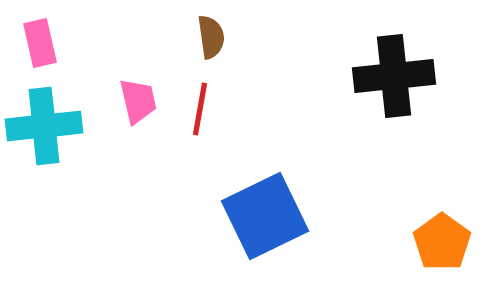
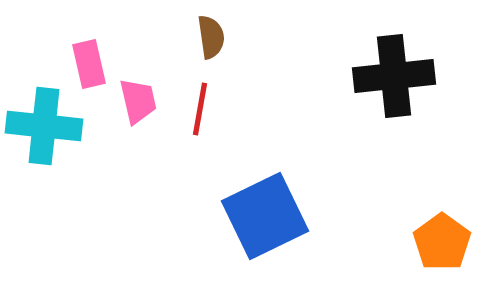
pink rectangle: moved 49 px right, 21 px down
cyan cross: rotated 12 degrees clockwise
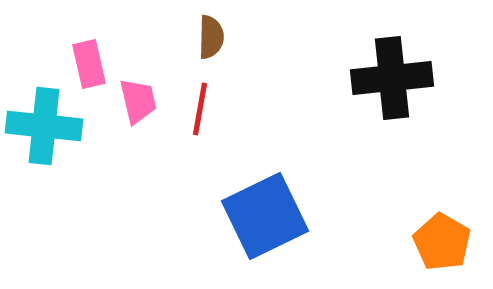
brown semicircle: rotated 9 degrees clockwise
black cross: moved 2 px left, 2 px down
orange pentagon: rotated 6 degrees counterclockwise
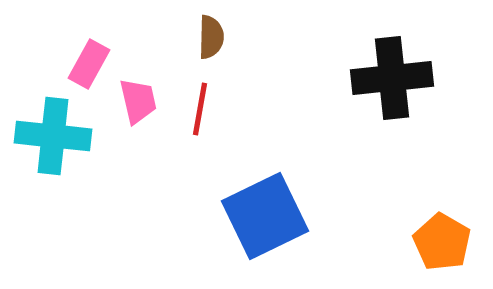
pink rectangle: rotated 42 degrees clockwise
cyan cross: moved 9 px right, 10 px down
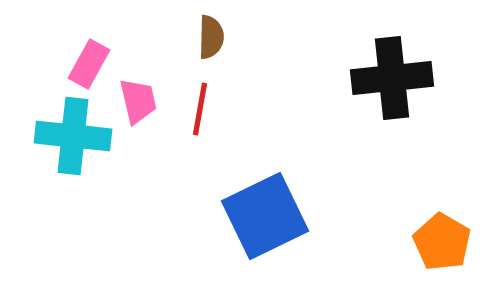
cyan cross: moved 20 px right
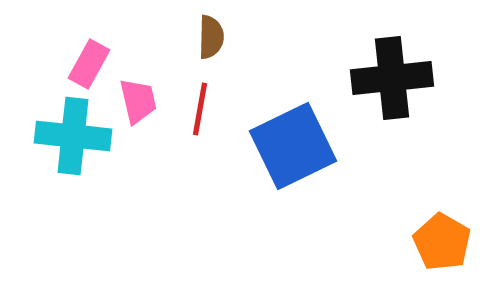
blue square: moved 28 px right, 70 px up
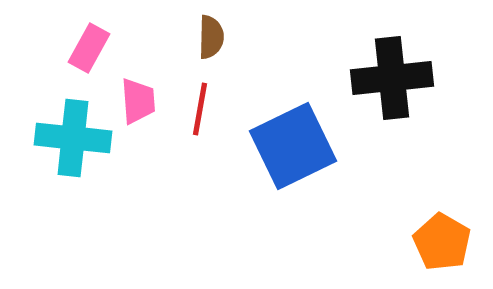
pink rectangle: moved 16 px up
pink trapezoid: rotated 9 degrees clockwise
cyan cross: moved 2 px down
